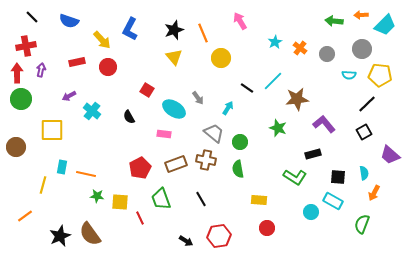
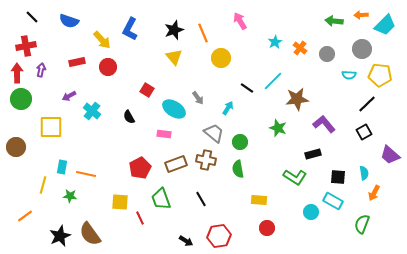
yellow square at (52, 130): moved 1 px left, 3 px up
green star at (97, 196): moved 27 px left
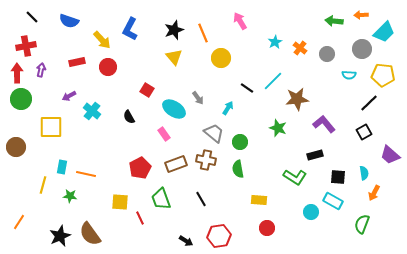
cyan trapezoid at (385, 25): moved 1 px left, 7 px down
yellow pentagon at (380, 75): moved 3 px right
black line at (367, 104): moved 2 px right, 1 px up
pink rectangle at (164, 134): rotated 48 degrees clockwise
black rectangle at (313, 154): moved 2 px right, 1 px down
orange line at (25, 216): moved 6 px left, 6 px down; rotated 21 degrees counterclockwise
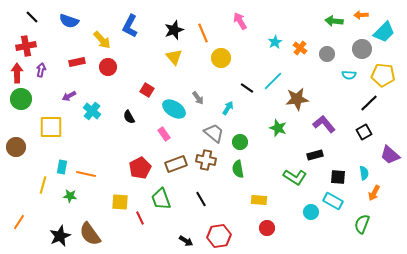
blue L-shape at (130, 29): moved 3 px up
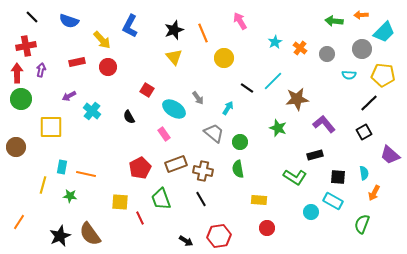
yellow circle at (221, 58): moved 3 px right
brown cross at (206, 160): moved 3 px left, 11 px down
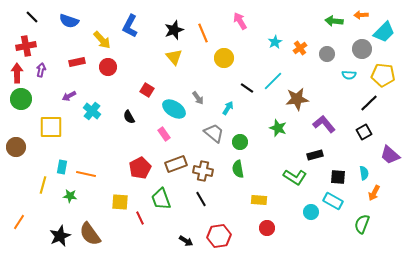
orange cross at (300, 48): rotated 16 degrees clockwise
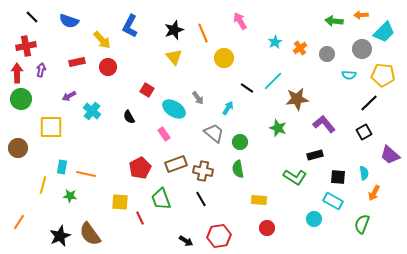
brown circle at (16, 147): moved 2 px right, 1 px down
cyan circle at (311, 212): moved 3 px right, 7 px down
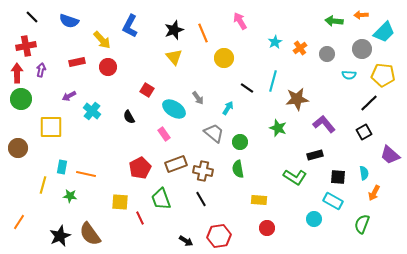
cyan line at (273, 81): rotated 30 degrees counterclockwise
